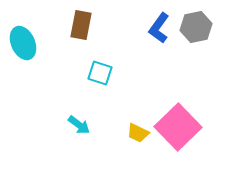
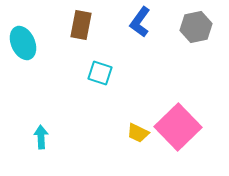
blue L-shape: moved 19 px left, 6 px up
cyan arrow: moved 38 px left, 12 px down; rotated 130 degrees counterclockwise
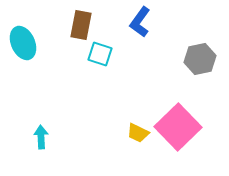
gray hexagon: moved 4 px right, 32 px down
cyan square: moved 19 px up
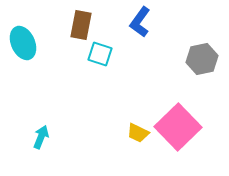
gray hexagon: moved 2 px right
cyan arrow: rotated 25 degrees clockwise
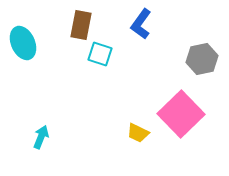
blue L-shape: moved 1 px right, 2 px down
pink square: moved 3 px right, 13 px up
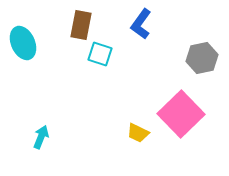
gray hexagon: moved 1 px up
